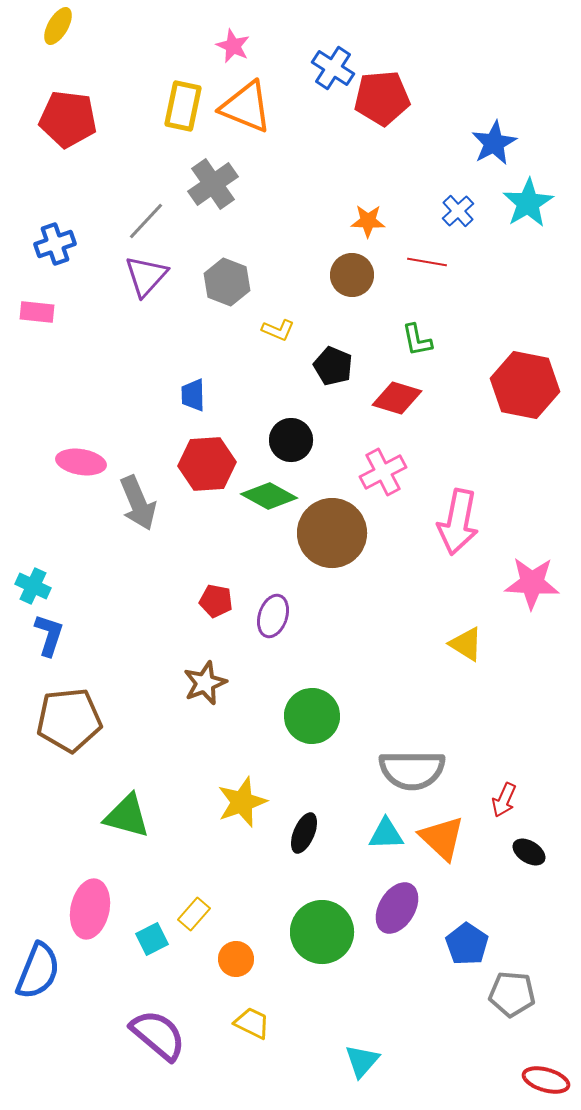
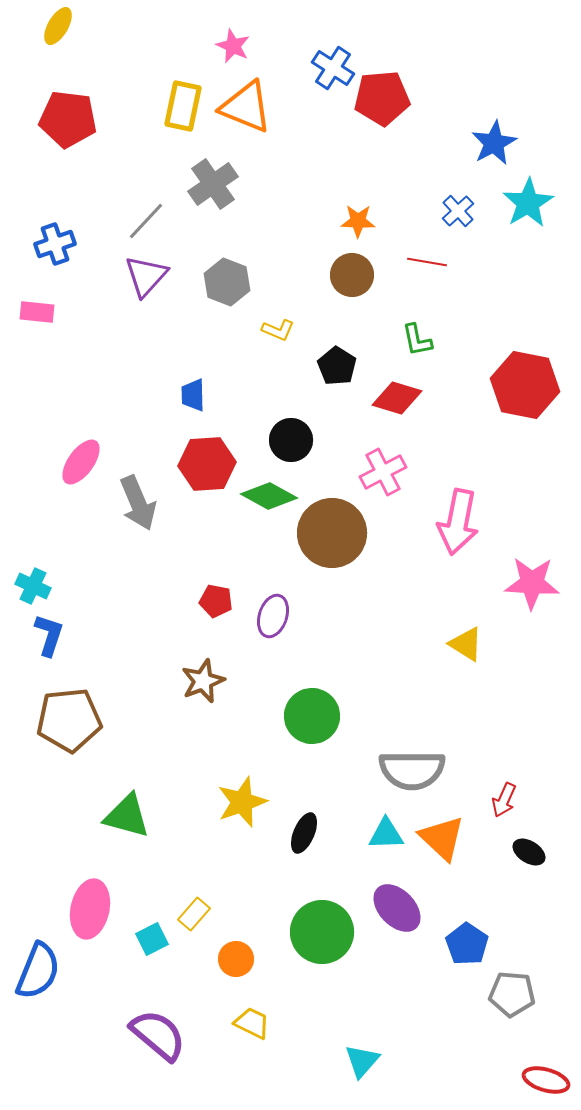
orange star at (368, 221): moved 10 px left
black pentagon at (333, 366): moved 4 px right; rotated 9 degrees clockwise
pink ellipse at (81, 462): rotated 63 degrees counterclockwise
brown star at (205, 683): moved 2 px left, 2 px up
purple ellipse at (397, 908): rotated 75 degrees counterclockwise
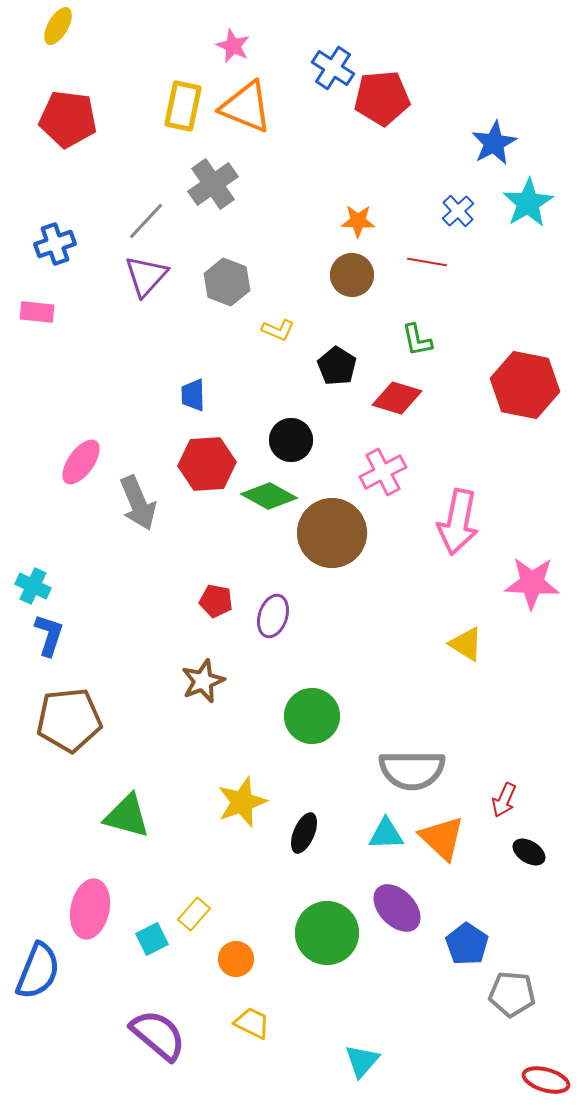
green circle at (322, 932): moved 5 px right, 1 px down
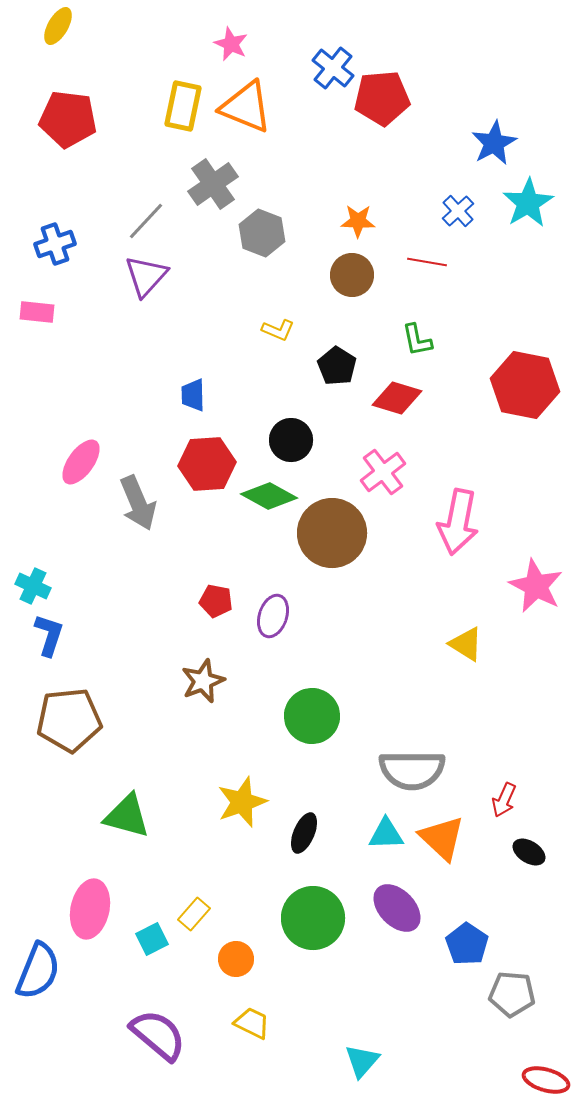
pink star at (233, 46): moved 2 px left, 2 px up
blue cross at (333, 68): rotated 6 degrees clockwise
gray hexagon at (227, 282): moved 35 px right, 49 px up
pink cross at (383, 472): rotated 9 degrees counterclockwise
pink star at (532, 583): moved 4 px right, 3 px down; rotated 24 degrees clockwise
green circle at (327, 933): moved 14 px left, 15 px up
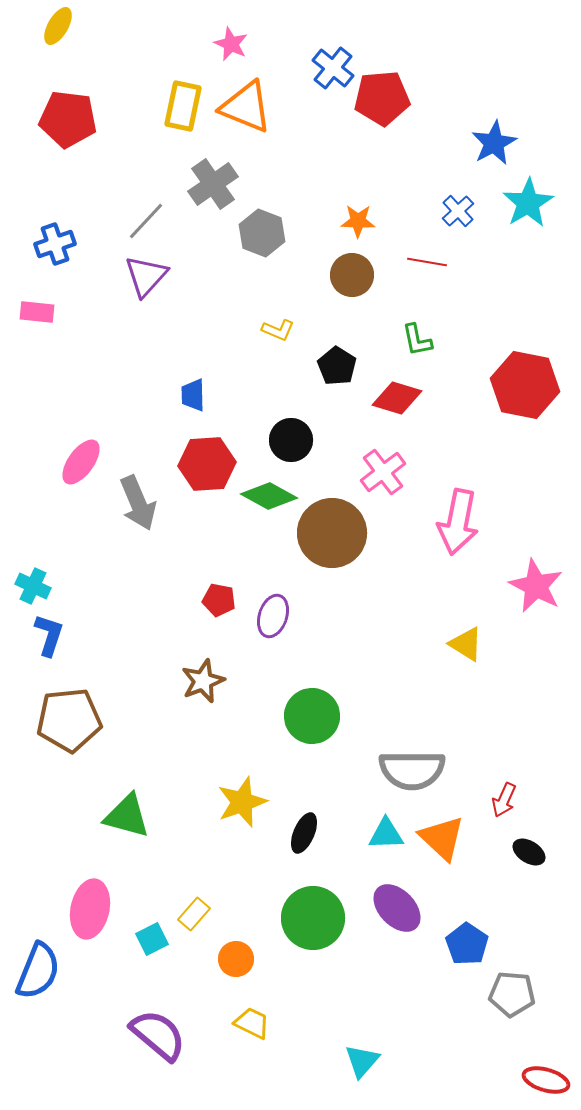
red pentagon at (216, 601): moved 3 px right, 1 px up
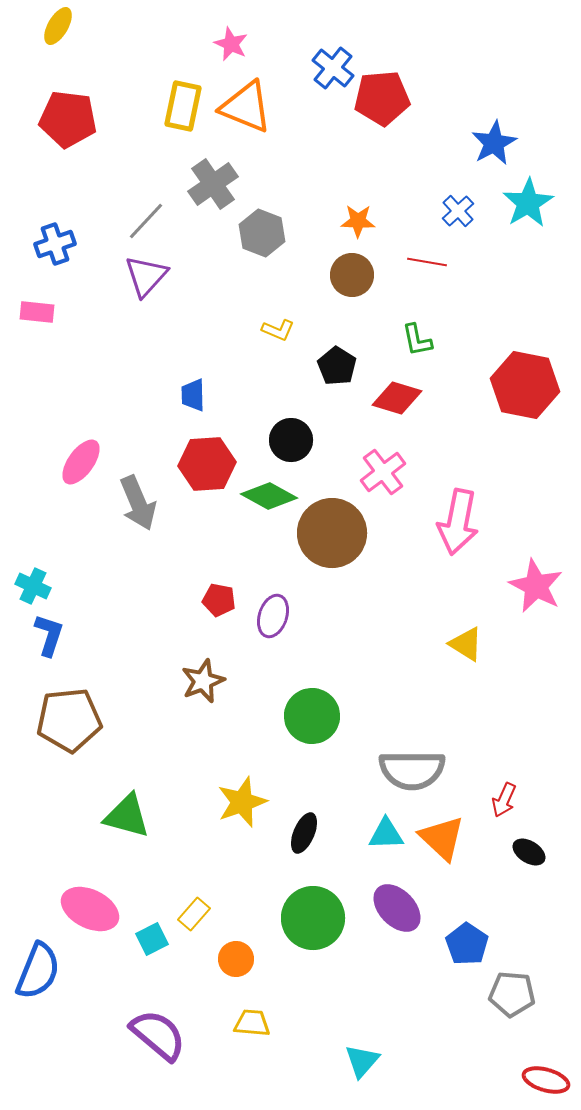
pink ellipse at (90, 909): rotated 76 degrees counterclockwise
yellow trapezoid at (252, 1023): rotated 21 degrees counterclockwise
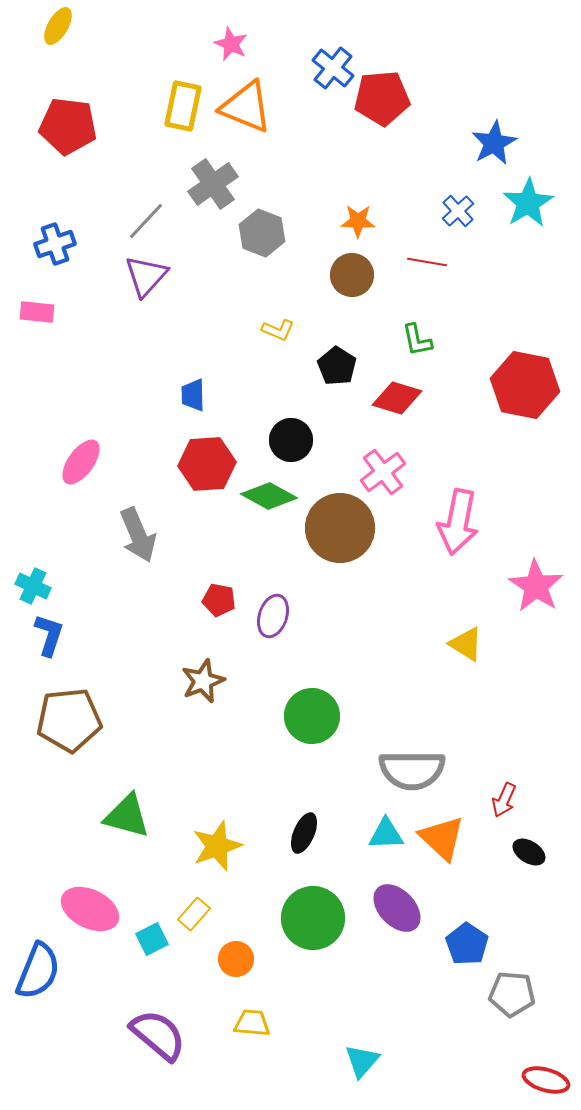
red pentagon at (68, 119): moved 7 px down
gray arrow at (138, 503): moved 32 px down
brown circle at (332, 533): moved 8 px right, 5 px up
pink star at (536, 586): rotated 6 degrees clockwise
yellow star at (242, 802): moved 25 px left, 44 px down
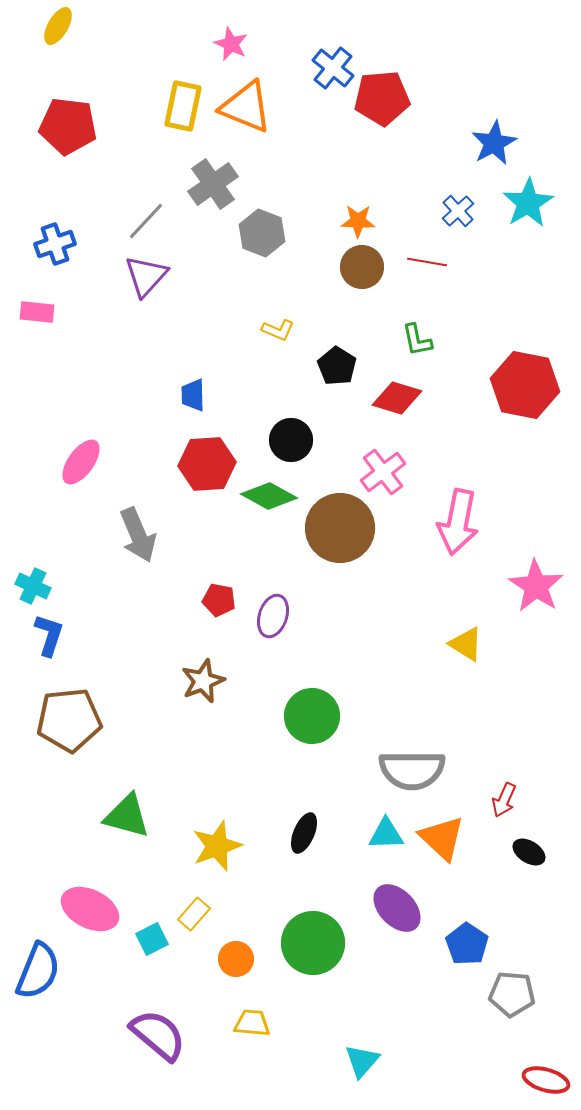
brown circle at (352, 275): moved 10 px right, 8 px up
green circle at (313, 918): moved 25 px down
